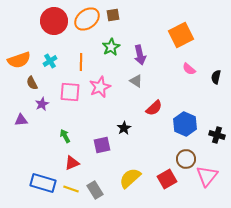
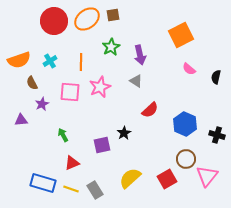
red semicircle: moved 4 px left, 2 px down
black star: moved 5 px down
green arrow: moved 2 px left, 1 px up
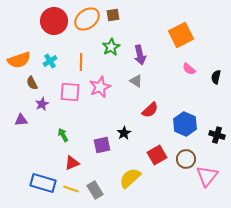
red square: moved 10 px left, 24 px up
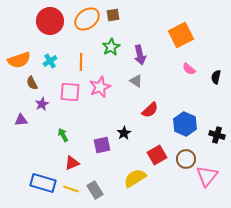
red circle: moved 4 px left
yellow semicircle: moved 5 px right; rotated 10 degrees clockwise
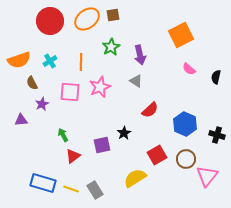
red triangle: moved 1 px right, 7 px up; rotated 14 degrees counterclockwise
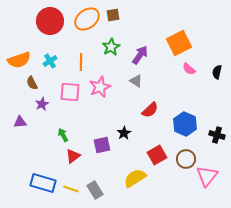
orange square: moved 2 px left, 8 px down
purple arrow: rotated 132 degrees counterclockwise
black semicircle: moved 1 px right, 5 px up
purple triangle: moved 1 px left, 2 px down
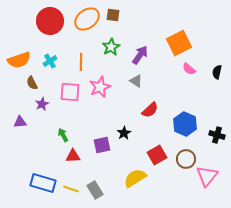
brown square: rotated 16 degrees clockwise
red triangle: rotated 35 degrees clockwise
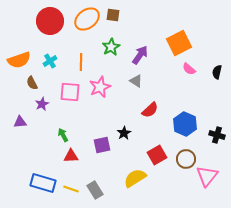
red triangle: moved 2 px left
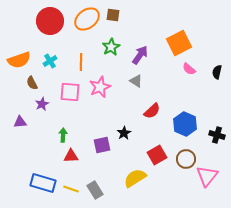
red semicircle: moved 2 px right, 1 px down
green arrow: rotated 32 degrees clockwise
